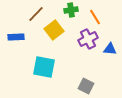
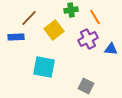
brown line: moved 7 px left, 4 px down
blue triangle: moved 1 px right
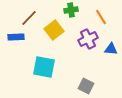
orange line: moved 6 px right
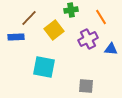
gray square: rotated 21 degrees counterclockwise
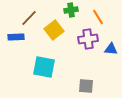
orange line: moved 3 px left
purple cross: rotated 18 degrees clockwise
